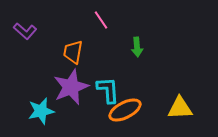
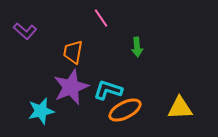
pink line: moved 2 px up
cyan L-shape: rotated 68 degrees counterclockwise
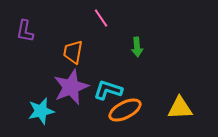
purple L-shape: rotated 60 degrees clockwise
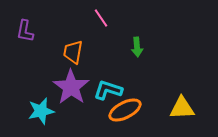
purple star: rotated 15 degrees counterclockwise
yellow triangle: moved 2 px right
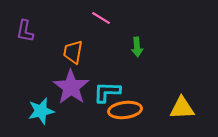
pink line: rotated 24 degrees counterclockwise
cyan L-shape: moved 1 px left, 2 px down; rotated 16 degrees counterclockwise
orange ellipse: rotated 20 degrees clockwise
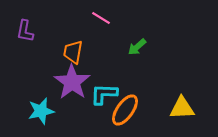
green arrow: rotated 54 degrees clockwise
purple star: moved 1 px right, 5 px up
cyan L-shape: moved 3 px left, 2 px down
orange ellipse: rotated 48 degrees counterclockwise
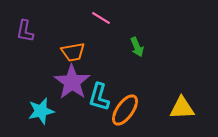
green arrow: rotated 72 degrees counterclockwise
orange trapezoid: rotated 110 degrees counterclockwise
cyan L-shape: moved 5 px left, 3 px down; rotated 76 degrees counterclockwise
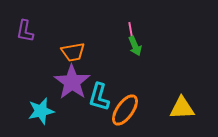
pink line: moved 30 px right, 14 px down; rotated 48 degrees clockwise
green arrow: moved 2 px left, 1 px up
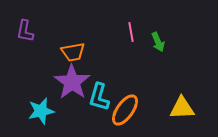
green arrow: moved 23 px right, 4 px up
